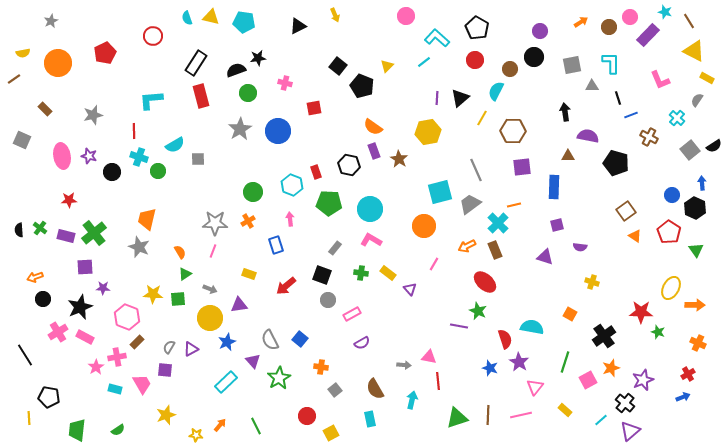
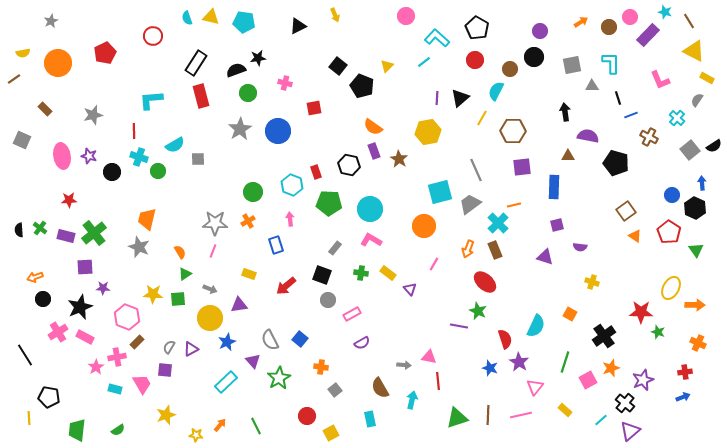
orange arrow at (467, 246): moved 1 px right, 3 px down; rotated 42 degrees counterclockwise
cyan semicircle at (532, 327): moved 4 px right, 1 px up; rotated 105 degrees clockwise
red cross at (688, 374): moved 3 px left, 2 px up; rotated 24 degrees clockwise
brown semicircle at (375, 389): moved 5 px right, 1 px up
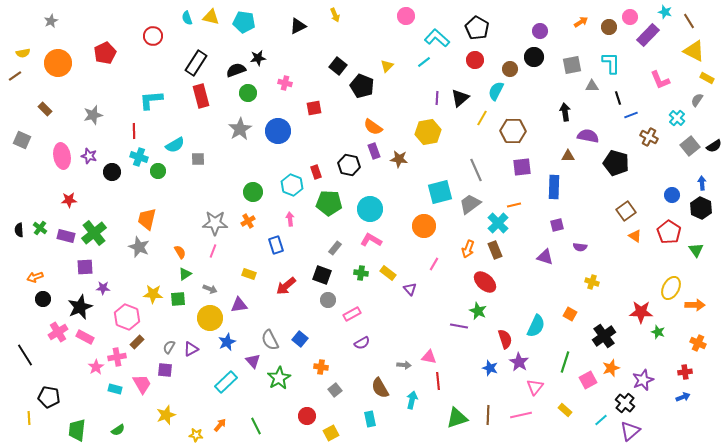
brown line at (14, 79): moved 1 px right, 3 px up
gray square at (690, 150): moved 4 px up
brown star at (399, 159): rotated 24 degrees counterclockwise
black hexagon at (695, 208): moved 6 px right
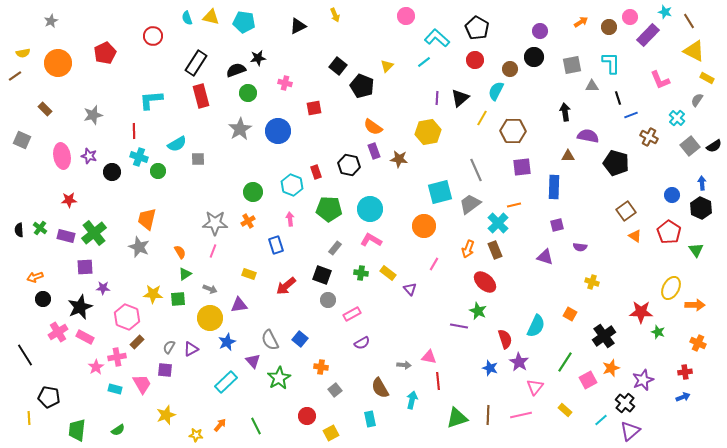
cyan semicircle at (175, 145): moved 2 px right, 1 px up
green pentagon at (329, 203): moved 6 px down
green line at (565, 362): rotated 15 degrees clockwise
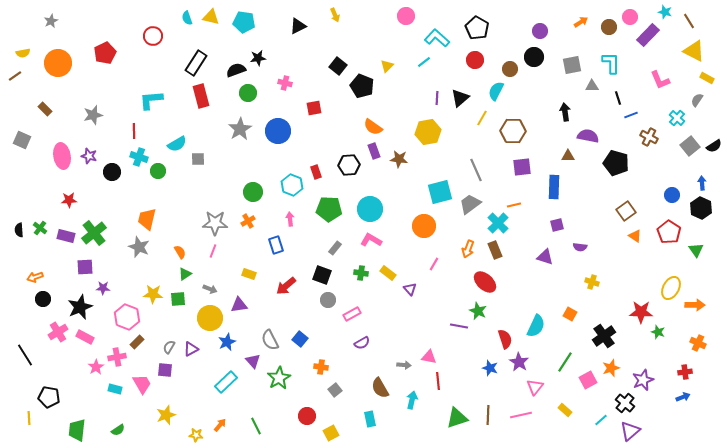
black hexagon at (349, 165): rotated 15 degrees counterclockwise
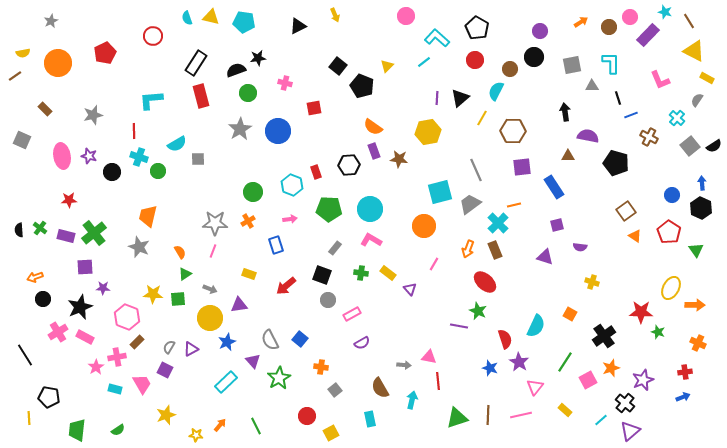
blue rectangle at (554, 187): rotated 35 degrees counterclockwise
orange trapezoid at (147, 219): moved 1 px right, 3 px up
pink arrow at (290, 219): rotated 88 degrees clockwise
purple square at (165, 370): rotated 21 degrees clockwise
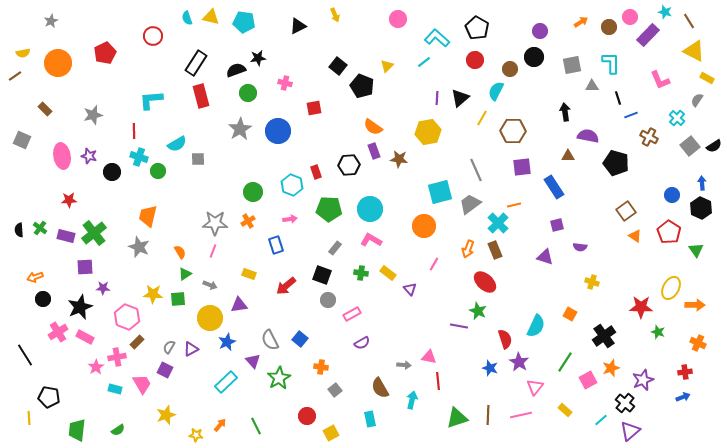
pink circle at (406, 16): moved 8 px left, 3 px down
gray arrow at (210, 289): moved 4 px up
red star at (641, 312): moved 5 px up
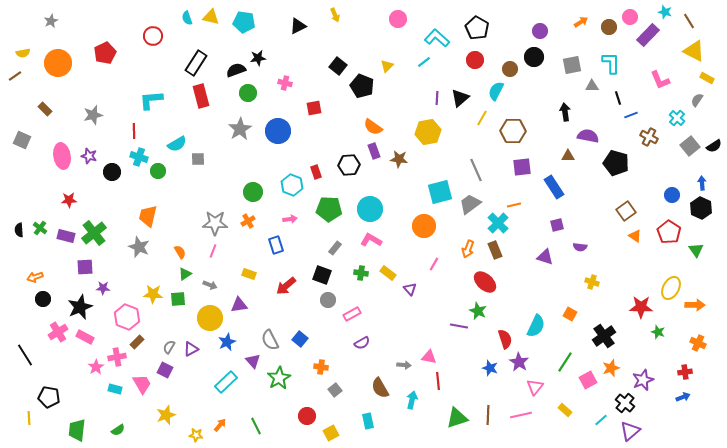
cyan rectangle at (370, 419): moved 2 px left, 2 px down
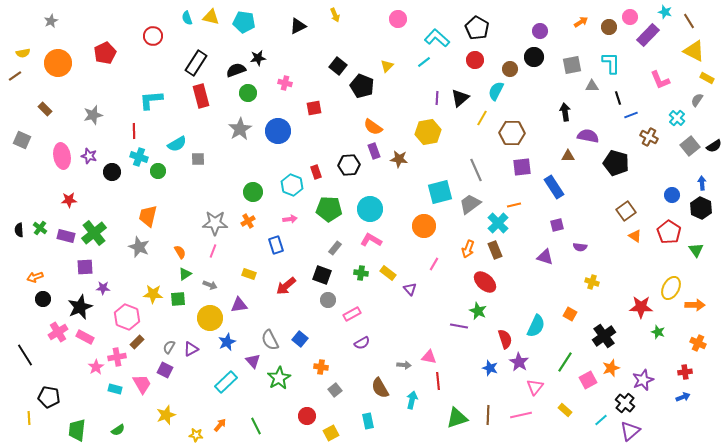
brown hexagon at (513, 131): moved 1 px left, 2 px down
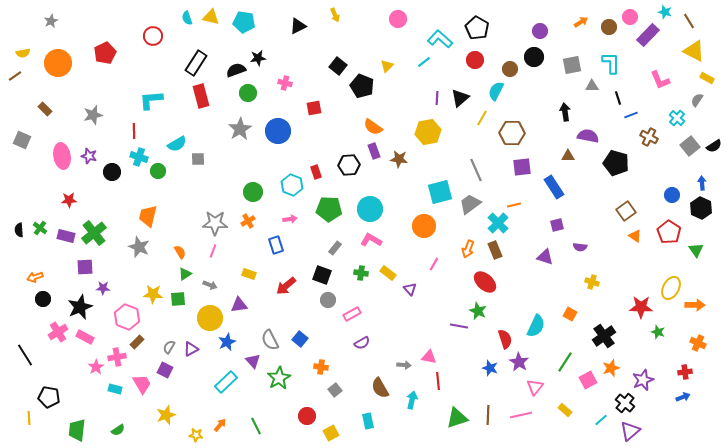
cyan L-shape at (437, 38): moved 3 px right, 1 px down
